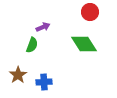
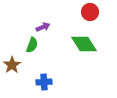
brown star: moved 6 px left, 10 px up
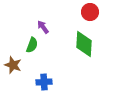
purple arrow: rotated 104 degrees counterclockwise
green diamond: rotated 36 degrees clockwise
brown star: moved 1 px right; rotated 18 degrees counterclockwise
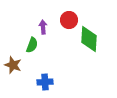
red circle: moved 21 px left, 8 px down
purple arrow: rotated 32 degrees clockwise
green diamond: moved 5 px right, 5 px up
blue cross: moved 1 px right
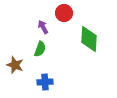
red circle: moved 5 px left, 7 px up
purple arrow: rotated 24 degrees counterclockwise
green semicircle: moved 8 px right, 4 px down
brown star: moved 2 px right
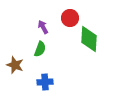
red circle: moved 6 px right, 5 px down
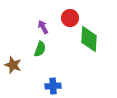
brown star: moved 2 px left
blue cross: moved 8 px right, 4 px down
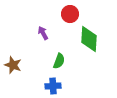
red circle: moved 4 px up
purple arrow: moved 6 px down
green semicircle: moved 19 px right, 12 px down
